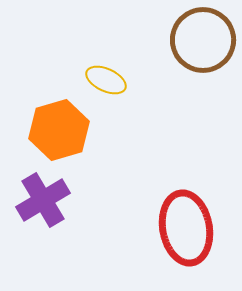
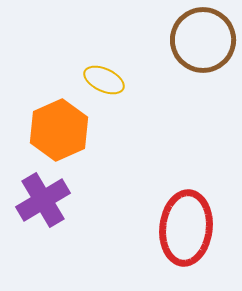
yellow ellipse: moved 2 px left
orange hexagon: rotated 8 degrees counterclockwise
red ellipse: rotated 16 degrees clockwise
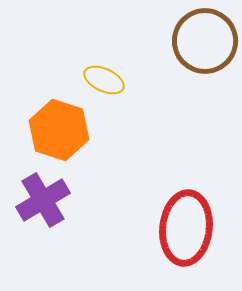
brown circle: moved 2 px right, 1 px down
orange hexagon: rotated 18 degrees counterclockwise
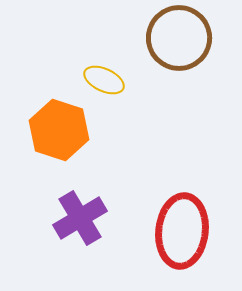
brown circle: moved 26 px left, 3 px up
purple cross: moved 37 px right, 18 px down
red ellipse: moved 4 px left, 3 px down
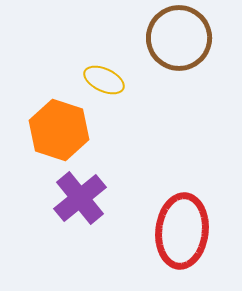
purple cross: moved 20 px up; rotated 8 degrees counterclockwise
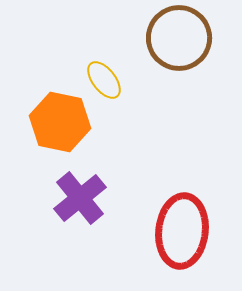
yellow ellipse: rotated 27 degrees clockwise
orange hexagon: moved 1 px right, 8 px up; rotated 6 degrees counterclockwise
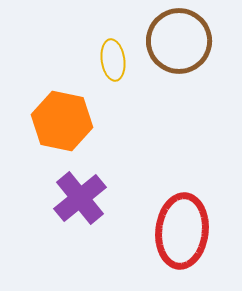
brown circle: moved 3 px down
yellow ellipse: moved 9 px right, 20 px up; rotated 30 degrees clockwise
orange hexagon: moved 2 px right, 1 px up
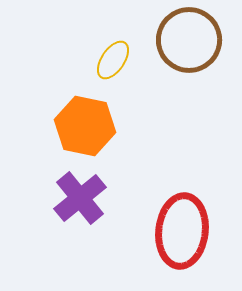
brown circle: moved 10 px right, 1 px up
yellow ellipse: rotated 42 degrees clockwise
orange hexagon: moved 23 px right, 5 px down
